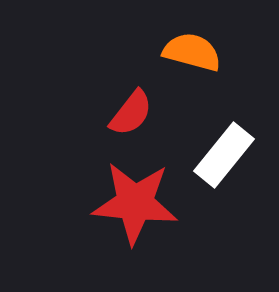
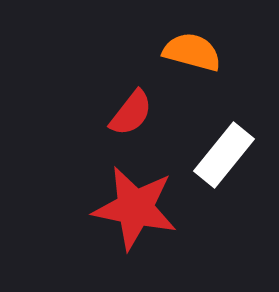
red star: moved 5 px down; rotated 6 degrees clockwise
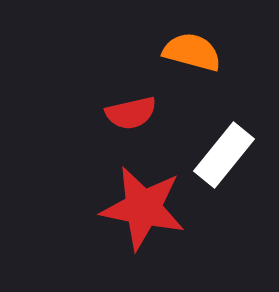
red semicircle: rotated 39 degrees clockwise
red star: moved 8 px right
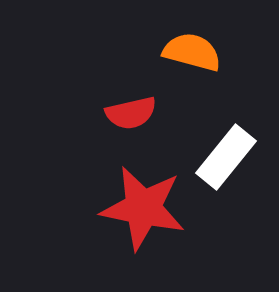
white rectangle: moved 2 px right, 2 px down
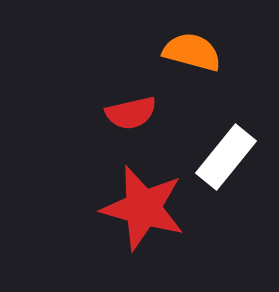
red star: rotated 4 degrees clockwise
